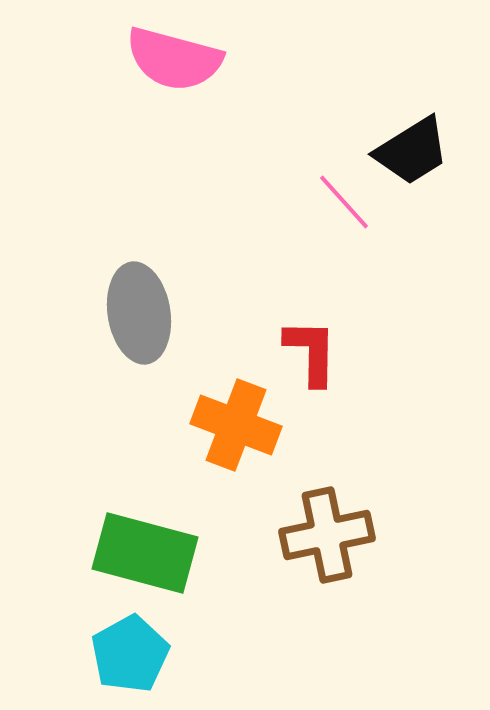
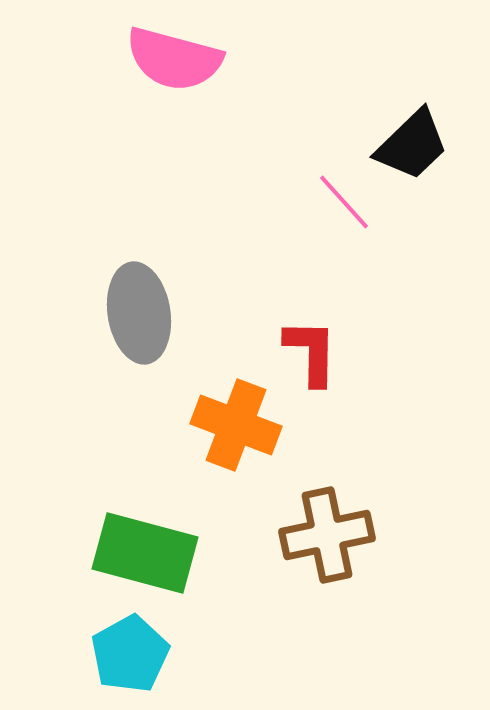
black trapezoid: moved 6 px up; rotated 12 degrees counterclockwise
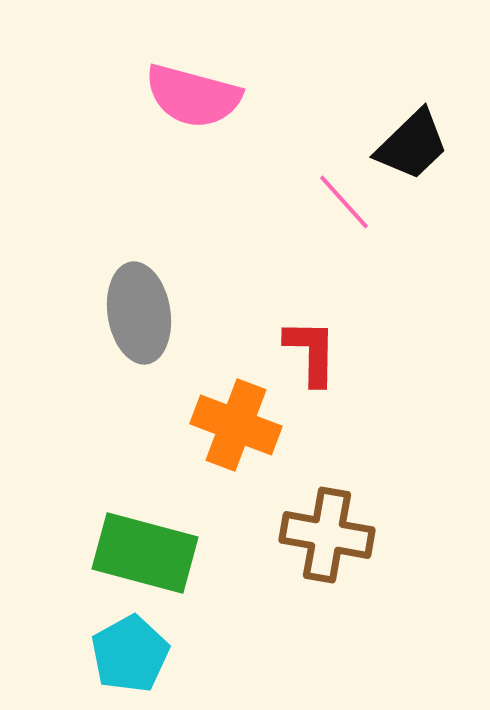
pink semicircle: moved 19 px right, 37 px down
brown cross: rotated 22 degrees clockwise
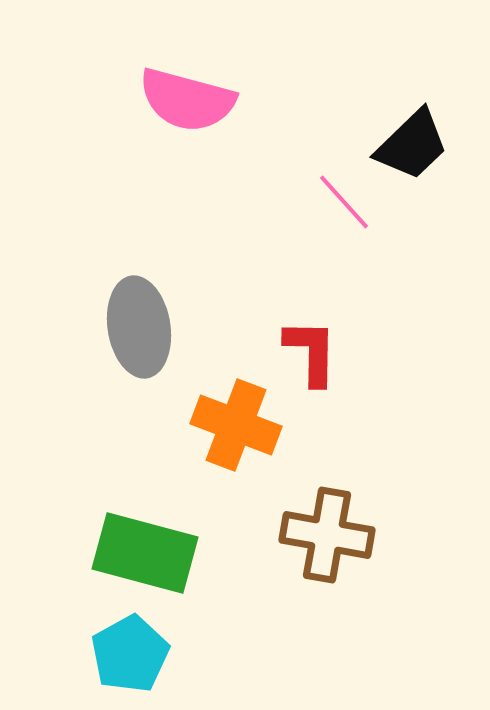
pink semicircle: moved 6 px left, 4 px down
gray ellipse: moved 14 px down
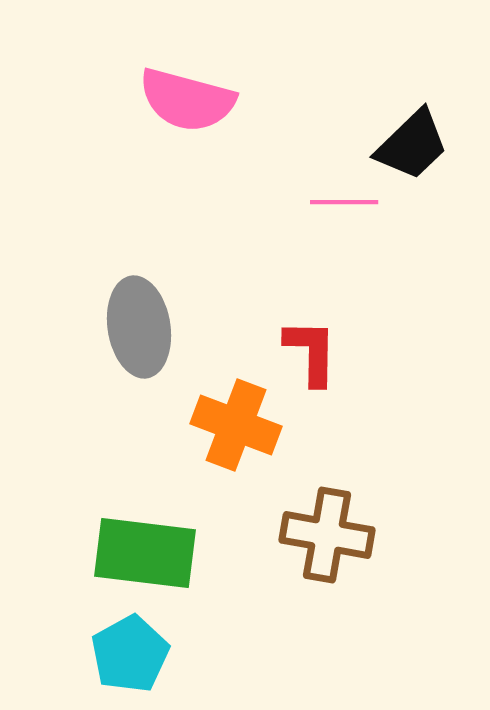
pink line: rotated 48 degrees counterclockwise
green rectangle: rotated 8 degrees counterclockwise
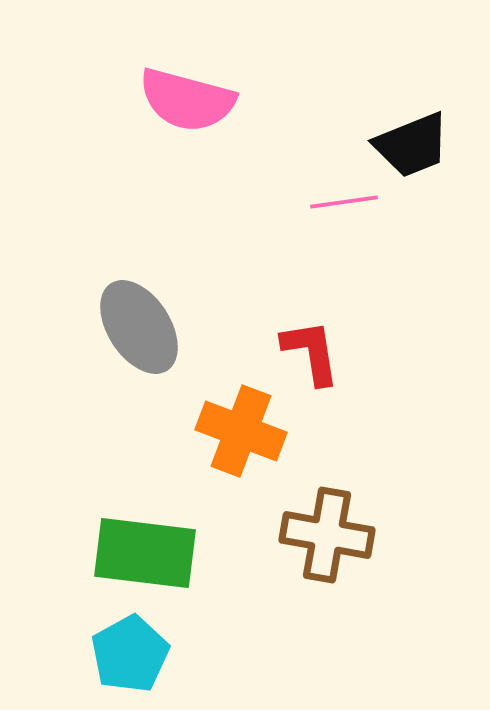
black trapezoid: rotated 22 degrees clockwise
pink line: rotated 8 degrees counterclockwise
gray ellipse: rotated 24 degrees counterclockwise
red L-shape: rotated 10 degrees counterclockwise
orange cross: moved 5 px right, 6 px down
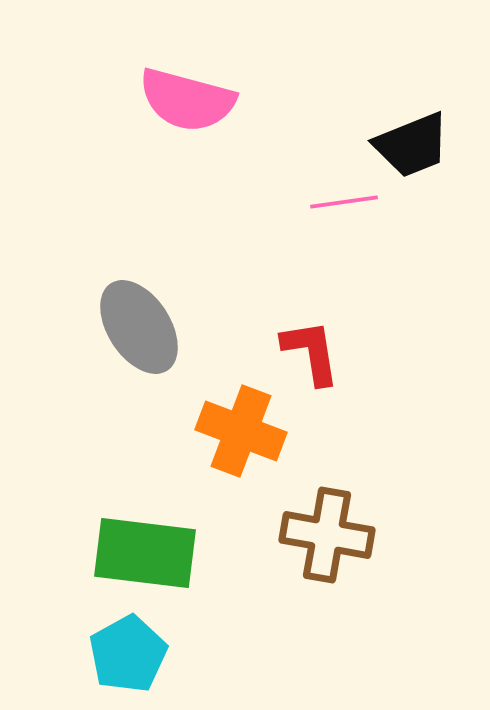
cyan pentagon: moved 2 px left
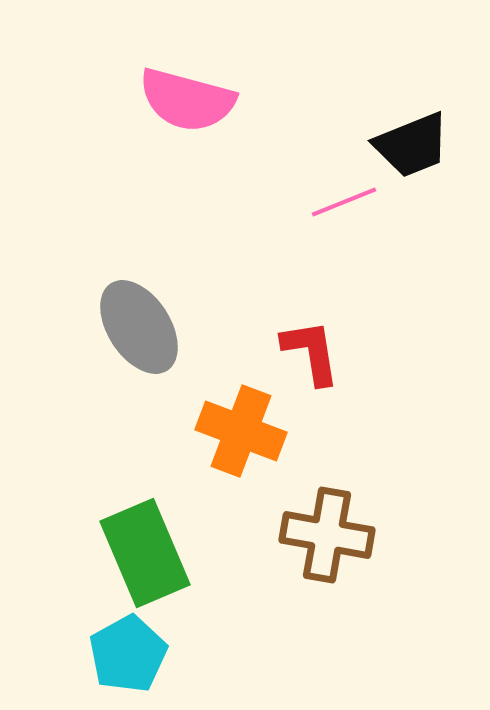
pink line: rotated 14 degrees counterclockwise
green rectangle: rotated 60 degrees clockwise
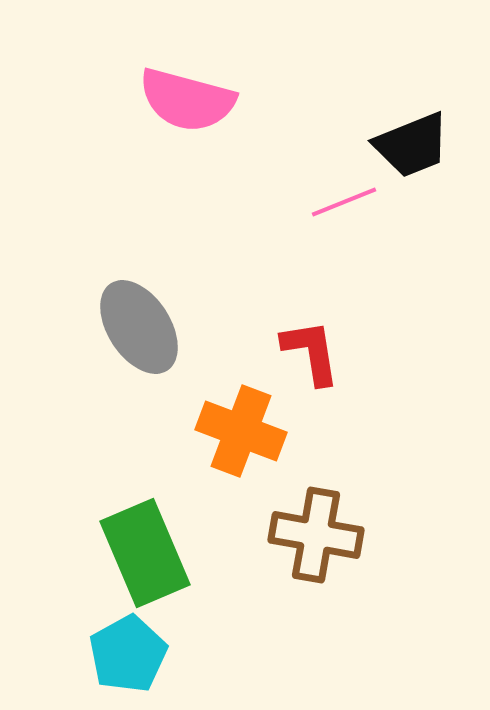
brown cross: moved 11 px left
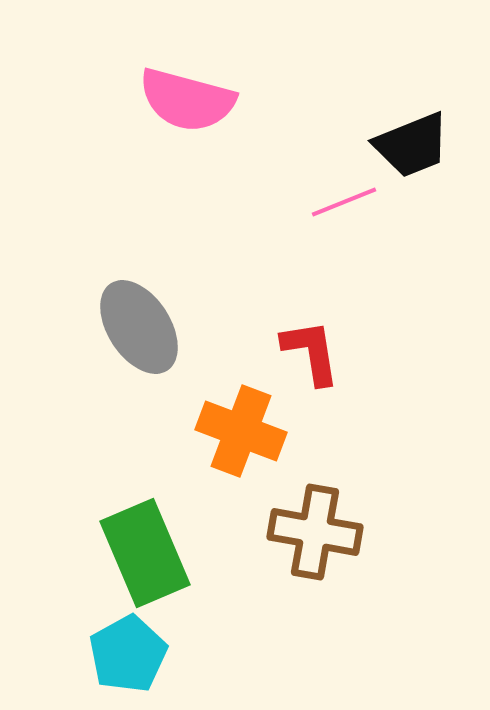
brown cross: moved 1 px left, 3 px up
